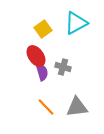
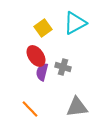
cyan triangle: moved 1 px left
yellow square: moved 1 px up
purple semicircle: rotated 150 degrees counterclockwise
orange line: moved 16 px left, 2 px down
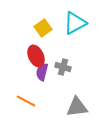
red ellipse: rotated 10 degrees clockwise
orange line: moved 4 px left, 8 px up; rotated 18 degrees counterclockwise
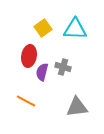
cyan triangle: moved 6 px down; rotated 30 degrees clockwise
red ellipse: moved 7 px left; rotated 35 degrees clockwise
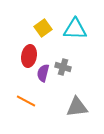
purple semicircle: moved 1 px right, 1 px down
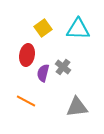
cyan triangle: moved 3 px right
red ellipse: moved 2 px left, 1 px up
gray cross: rotated 21 degrees clockwise
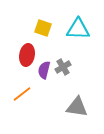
yellow square: rotated 36 degrees counterclockwise
gray cross: rotated 21 degrees clockwise
purple semicircle: moved 1 px right, 3 px up
orange line: moved 4 px left, 7 px up; rotated 66 degrees counterclockwise
gray triangle: rotated 15 degrees clockwise
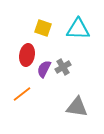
purple semicircle: moved 1 px up; rotated 12 degrees clockwise
